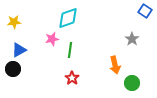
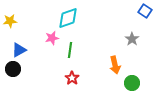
yellow star: moved 4 px left, 1 px up
pink star: moved 1 px up
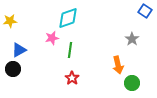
orange arrow: moved 3 px right
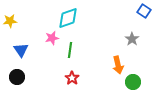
blue square: moved 1 px left
blue triangle: moved 2 px right; rotated 35 degrees counterclockwise
black circle: moved 4 px right, 8 px down
green circle: moved 1 px right, 1 px up
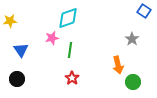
black circle: moved 2 px down
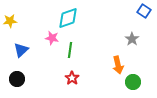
pink star: rotated 24 degrees clockwise
blue triangle: rotated 21 degrees clockwise
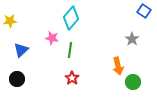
cyan diamond: moved 3 px right; rotated 30 degrees counterclockwise
orange arrow: moved 1 px down
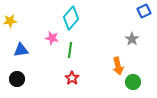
blue square: rotated 32 degrees clockwise
blue triangle: rotated 35 degrees clockwise
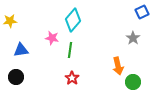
blue square: moved 2 px left, 1 px down
cyan diamond: moved 2 px right, 2 px down
gray star: moved 1 px right, 1 px up
black circle: moved 1 px left, 2 px up
